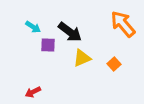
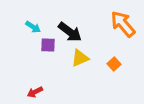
yellow triangle: moved 2 px left
red arrow: moved 2 px right
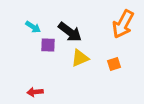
orange arrow: rotated 112 degrees counterclockwise
orange square: rotated 24 degrees clockwise
red arrow: rotated 21 degrees clockwise
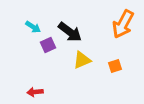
purple square: rotated 28 degrees counterclockwise
yellow triangle: moved 2 px right, 2 px down
orange square: moved 1 px right, 2 px down
